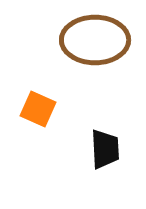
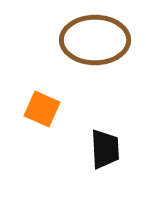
orange square: moved 4 px right
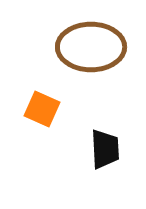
brown ellipse: moved 4 px left, 7 px down
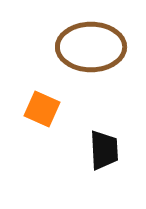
black trapezoid: moved 1 px left, 1 px down
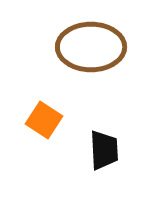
orange square: moved 2 px right, 11 px down; rotated 9 degrees clockwise
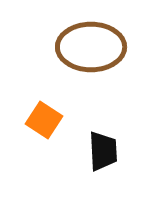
black trapezoid: moved 1 px left, 1 px down
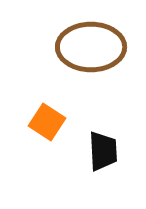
orange square: moved 3 px right, 2 px down
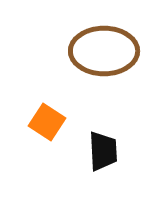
brown ellipse: moved 13 px right, 4 px down
